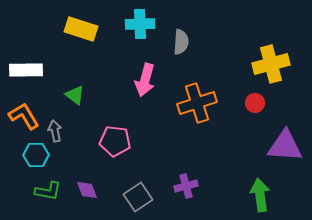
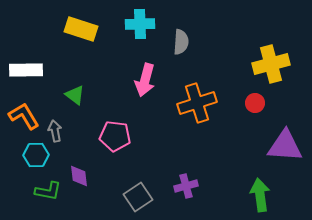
pink pentagon: moved 5 px up
purple diamond: moved 8 px left, 14 px up; rotated 15 degrees clockwise
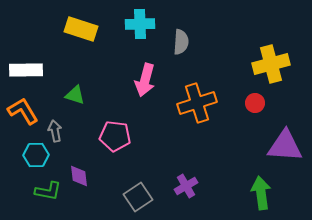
green triangle: rotated 20 degrees counterclockwise
orange L-shape: moved 1 px left, 5 px up
purple cross: rotated 15 degrees counterclockwise
green arrow: moved 1 px right, 2 px up
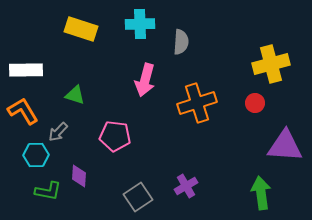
gray arrow: moved 3 px right, 1 px down; rotated 125 degrees counterclockwise
purple diamond: rotated 10 degrees clockwise
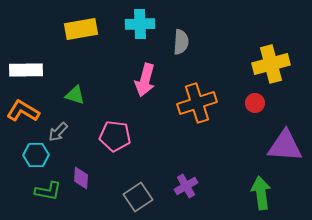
yellow rectangle: rotated 28 degrees counterclockwise
orange L-shape: rotated 28 degrees counterclockwise
purple diamond: moved 2 px right, 2 px down
